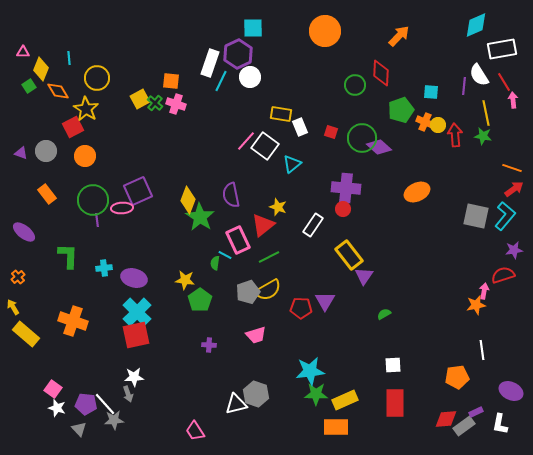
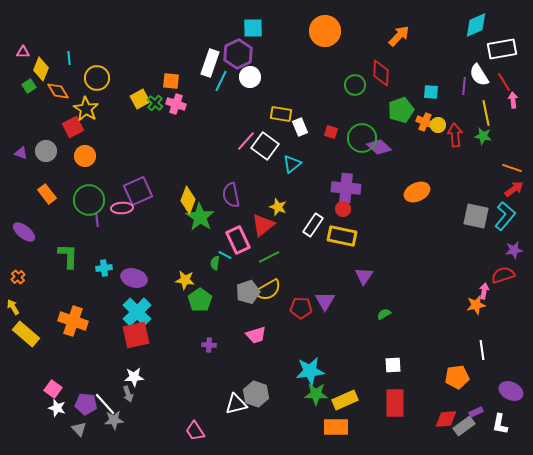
green circle at (93, 200): moved 4 px left
yellow rectangle at (349, 255): moved 7 px left, 19 px up; rotated 40 degrees counterclockwise
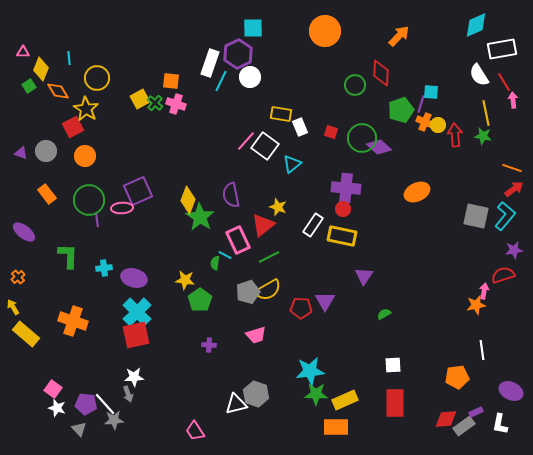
purple line at (464, 86): moved 43 px left, 18 px down; rotated 12 degrees clockwise
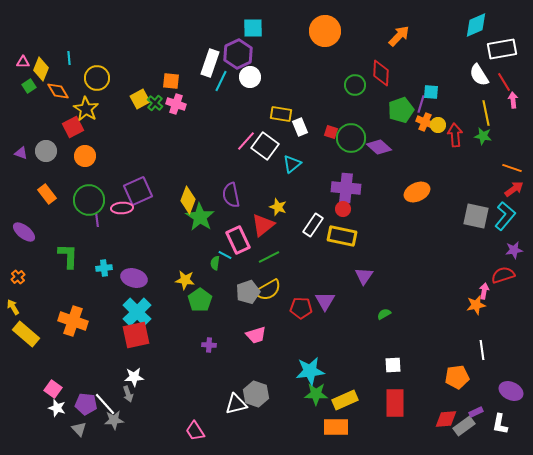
pink triangle at (23, 52): moved 10 px down
green circle at (362, 138): moved 11 px left
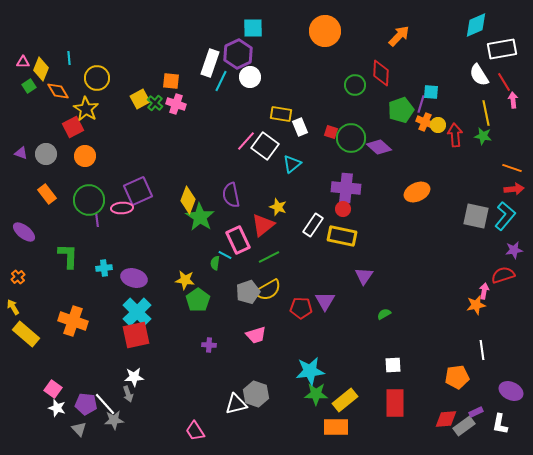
gray circle at (46, 151): moved 3 px down
red arrow at (514, 189): rotated 30 degrees clockwise
green pentagon at (200, 300): moved 2 px left
yellow rectangle at (345, 400): rotated 15 degrees counterclockwise
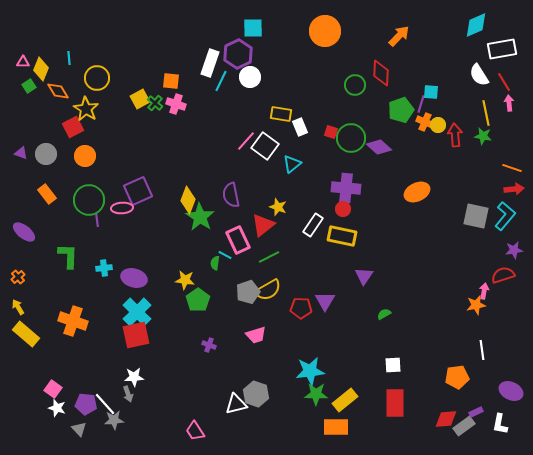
pink arrow at (513, 100): moved 4 px left, 3 px down
yellow arrow at (13, 307): moved 5 px right
purple cross at (209, 345): rotated 16 degrees clockwise
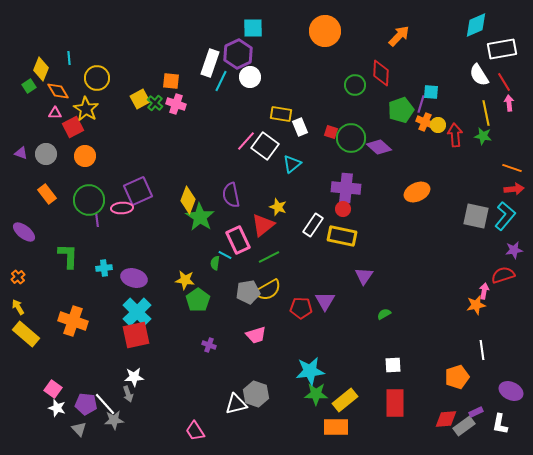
pink triangle at (23, 62): moved 32 px right, 51 px down
gray pentagon at (248, 292): rotated 10 degrees clockwise
orange pentagon at (457, 377): rotated 10 degrees counterclockwise
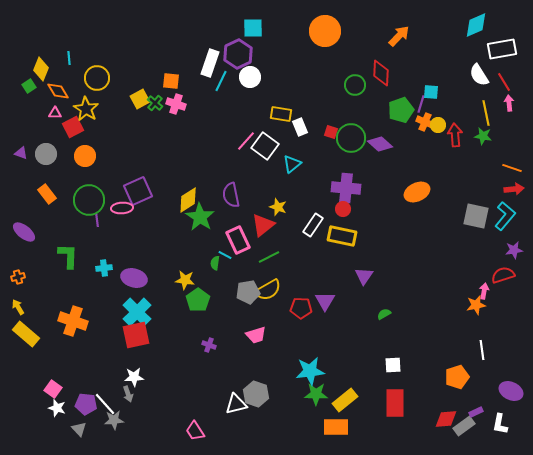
purple diamond at (379, 147): moved 1 px right, 3 px up
yellow diamond at (188, 200): rotated 36 degrees clockwise
orange cross at (18, 277): rotated 24 degrees clockwise
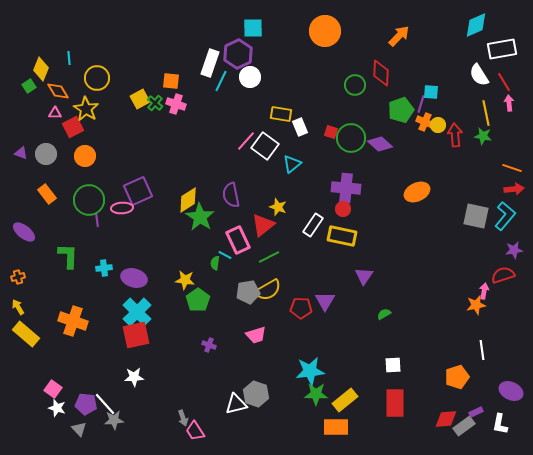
gray arrow at (128, 394): moved 55 px right, 24 px down
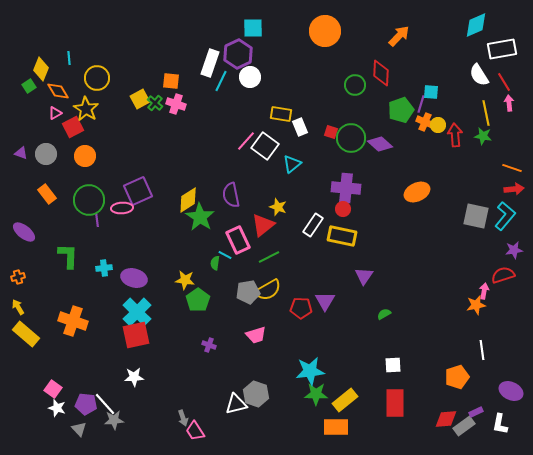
pink triangle at (55, 113): rotated 32 degrees counterclockwise
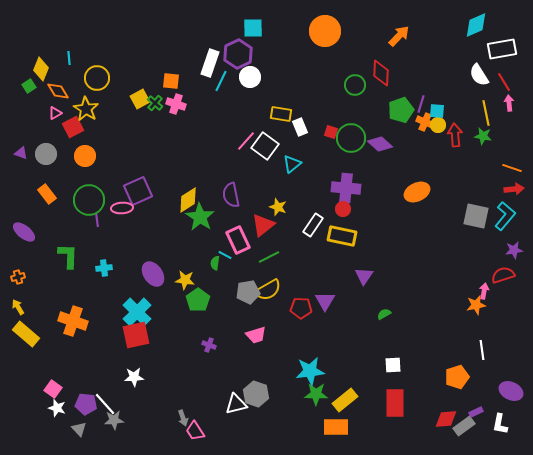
cyan square at (431, 92): moved 6 px right, 19 px down
purple ellipse at (134, 278): moved 19 px right, 4 px up; rotated 40 degrees clockwise
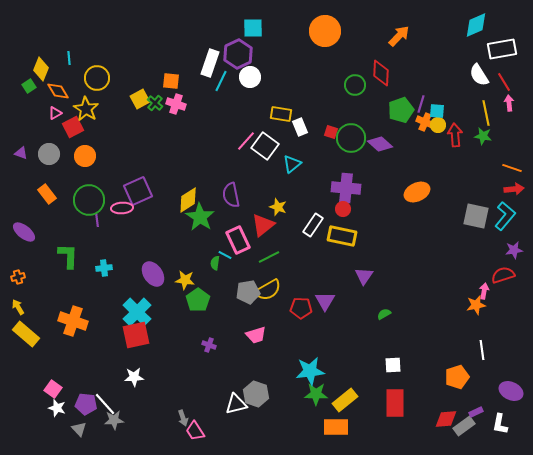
gray circle at (46, 154): moved 3 px right
